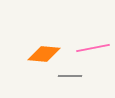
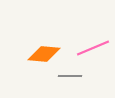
pink line: rotated 12 degrees counterclockwise
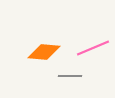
orange diamond: moved 2 px up
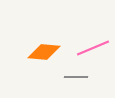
gray line: moved 6 px right, 1 px down
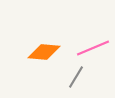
gray line: rotated 60 degrees counterclockwise
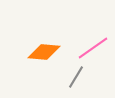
pink line: rotated 12 degrees counterclockwise
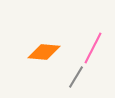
pink line: rotated 28 degrees counterclockwise
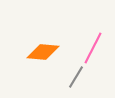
orange diamond: moved 1 px left
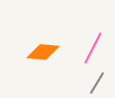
gray line: moved 21 px right, 6 px down
